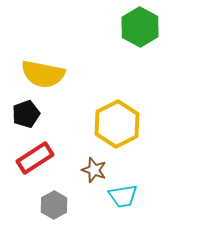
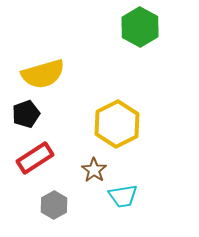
yellow semicircle: rotated 27 degrees counterclockwise
brown star: rotated 15 degrees clockwise
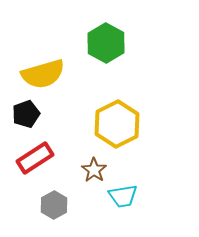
green hexagon: moved 34 px left, 16 px down
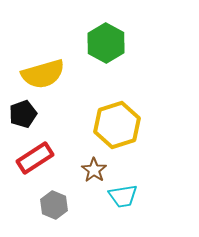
black pentagon: moved 3 px left
yellow hexagon: moved 1 px down; rotated 9 degrees clockwise
gray hexagon: rotated 8 degrees counterclockwise
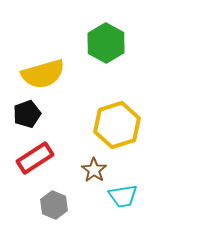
black pentagon: moved 4 px right
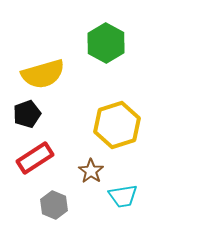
brown star: moved 3 px left, 1 px down
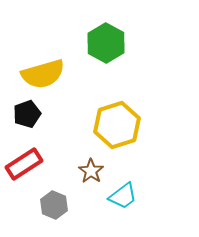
red rectangle: moved 11 px left, 6 px down
cyan trapezoid: rotated 28 degrees counterclockwise
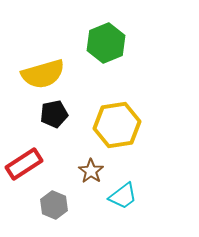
green hexagon: rotated 9 degrees clockwise
black pentagon: moved 27 px right; rotated 8 degrees clockwise
yellow hexagon: rotated 9 degrees clockwise
